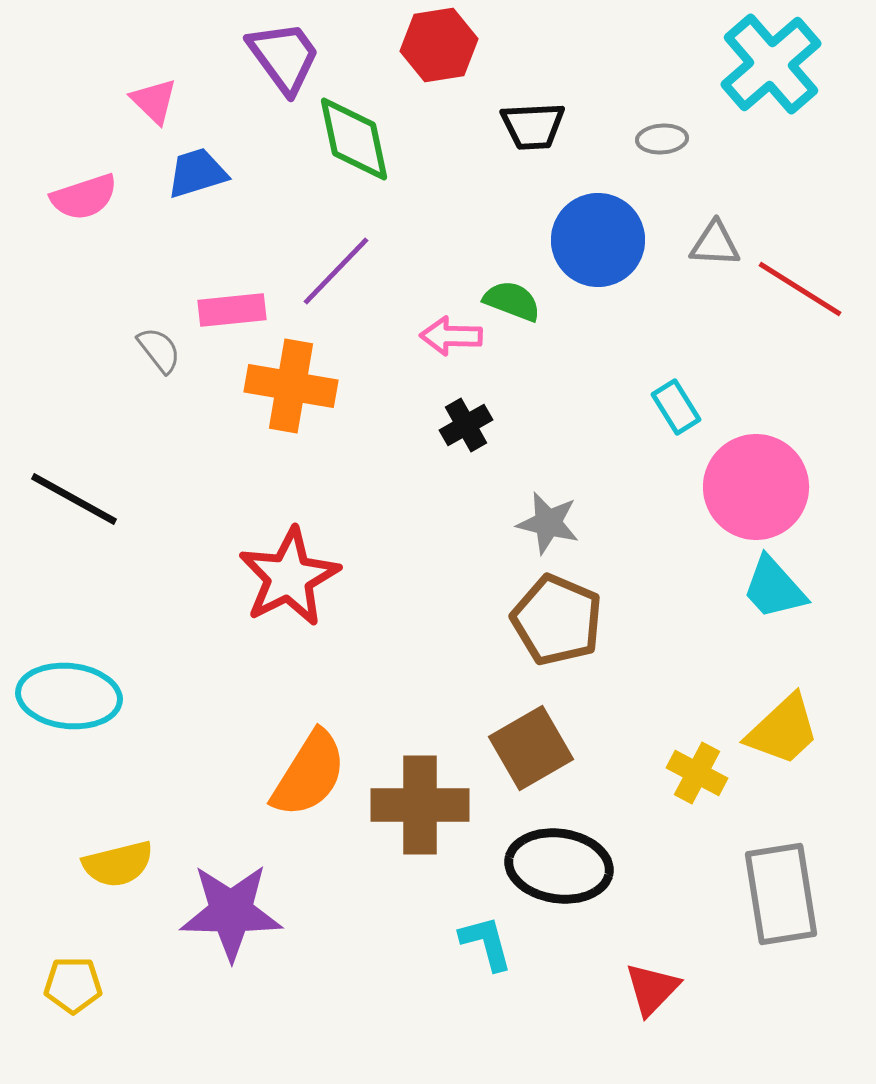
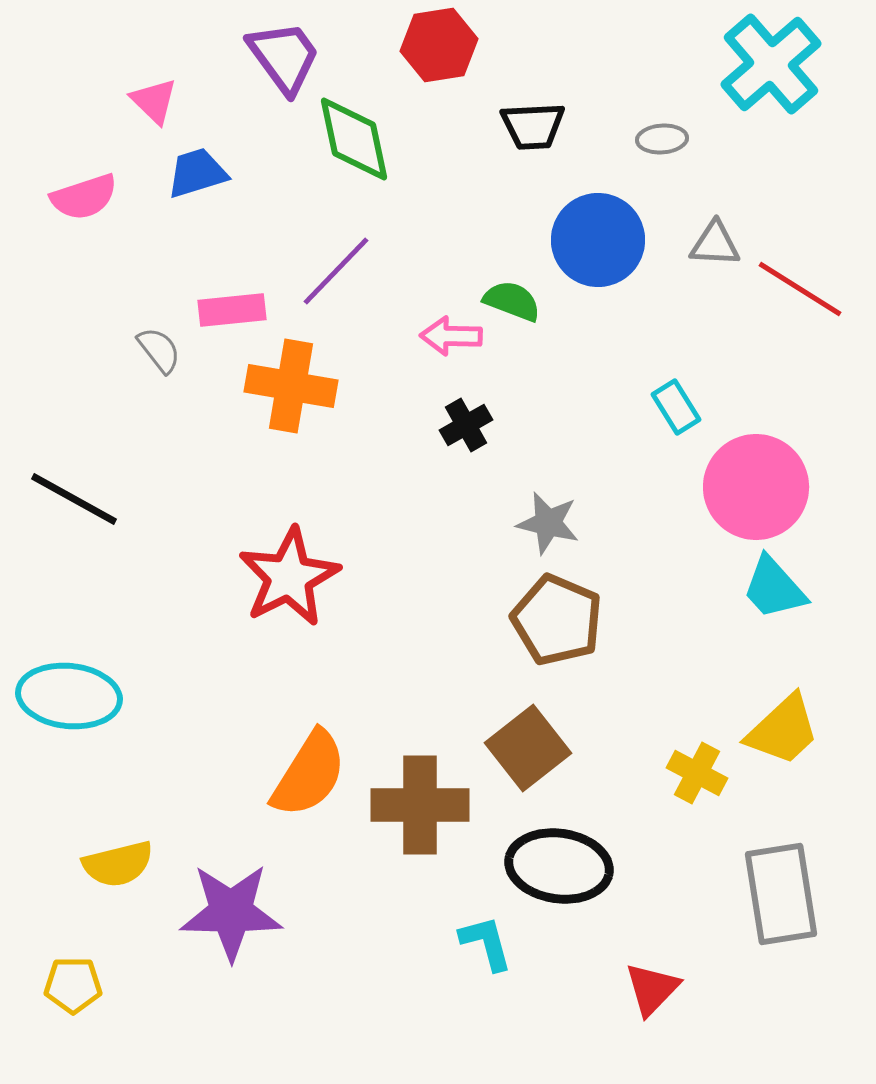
brown square: moved 3 px left; rotated 8 degrees counterclockwise
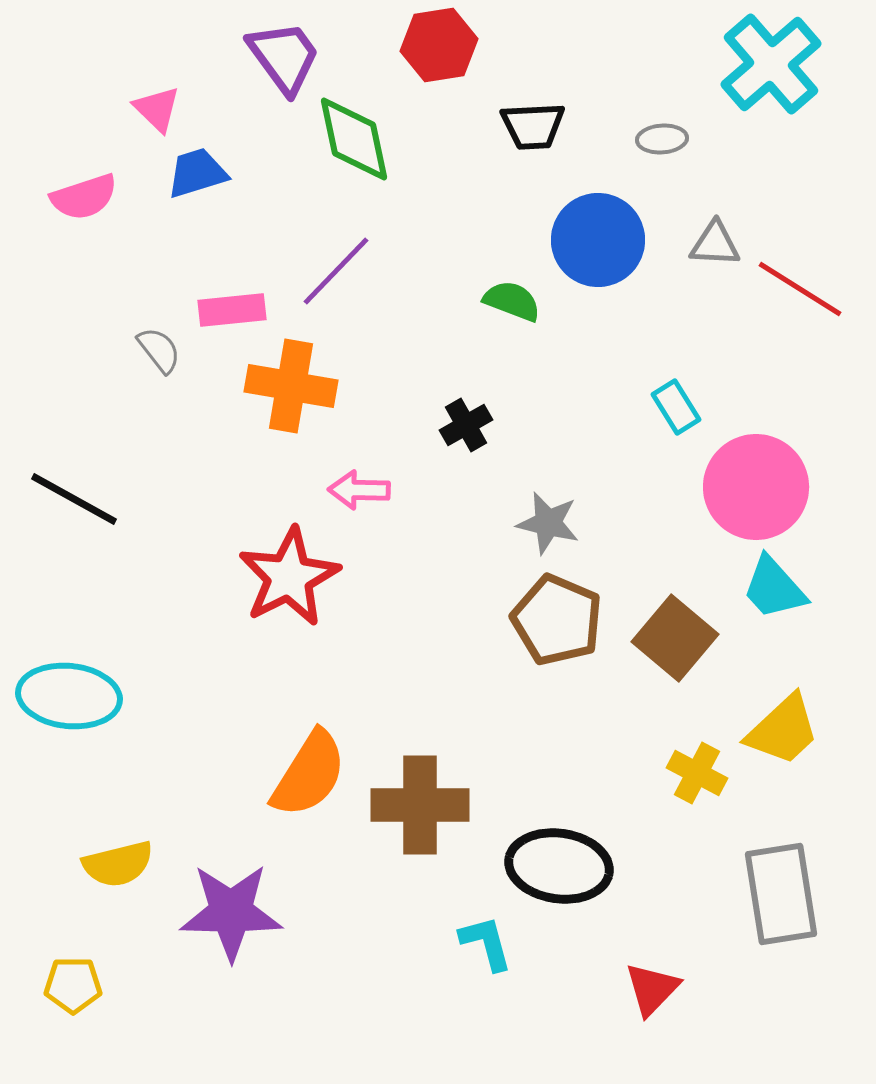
pink triangle: moved 3 px right, 8 px down
pink arrow: moved 92 px left, 154 px down
brown square: moved 147 px right, 110 px up; rotated 12 degrees counterclockwise
